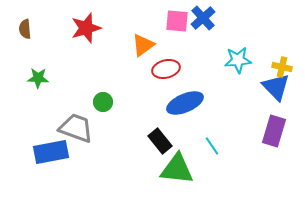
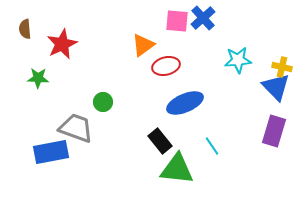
red star: moved 24 px left, 16 px down; rotated 8 degrees counterclockwise
red ellipse: moved 3 px up
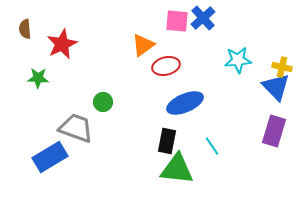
black rectangle: moved 7 px right; rotated 50 degrees clockwise
blue rectangle: moved 1 px left, 5 px down; rotated 20 degrees counterclockwise
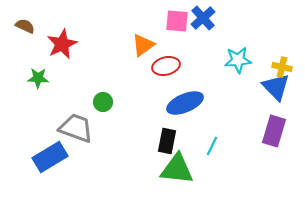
brown semicircle: moved 3 px up; rotated 120 degrees clockwise
cyan line: rotated 60 degrees clockwise
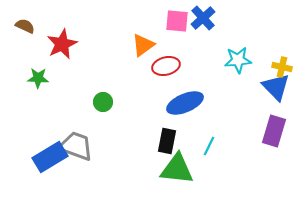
gray trapezoid: moved 18 px down
cyan line: moved 3 px left
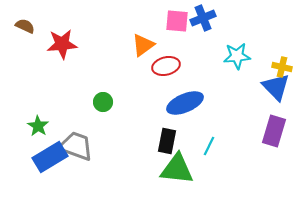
blue cross: rotated 20 degrees clockwise
red star: rotated 20 degrees clockwise
cyan star: moved 1 px left, 4 px up
green star: moved 48 px down; rotated 30 degrees clockwise
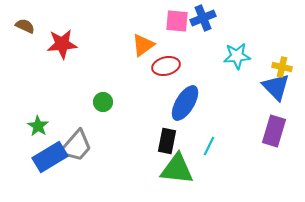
blue ellipse: rotated 36 degrees counterclockwise
gray trapezoid: rotated 111 degrees clockwise
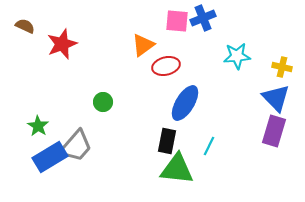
red star: rotated 16 degrees counterclockwise
blue triangle: moved 11 px down
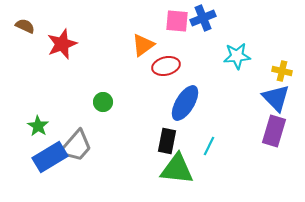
yellow cross: moved 4 px down
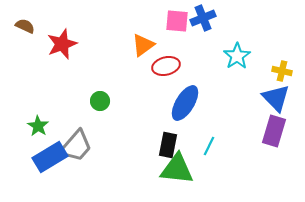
cyan star: rotated 28 degrees counterclockwise
green circle: moved 3 px left, 1 px up
black rectangle: moved 1 px right, 4 px down
